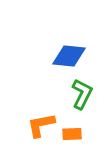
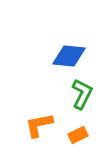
orange L-shape: moved 2 px left
orange rectangle: moved 6 px right, 1 px down; rotated 24 degrees counterclockwise
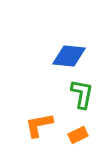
green L-shape: rotated 16 degrees counterclockwise
